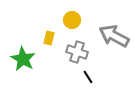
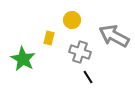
gray cross: moved 3 px right
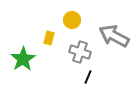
green star: rotated 10 degrees clockwise
black line: rotated 56 degrees clockwise
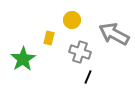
gray arrow: moved 2 px up
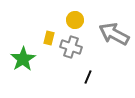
yellow circle: moved 3 px right
gray cross: moved 9 px left, 5 px up
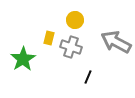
gray arrow: moved 2 px right, 8 px down
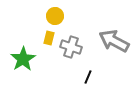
yellow circle: moved 20 px left, 4 px up
gray arrow: moved 2 px left, 1 px up
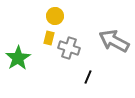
gray cross: moved 2 px left, 1 px down
green star: moved 5 px left, 1 px up
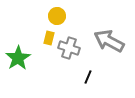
yellow circle: moved 2 px right
gray arrow: moved 5 px left
